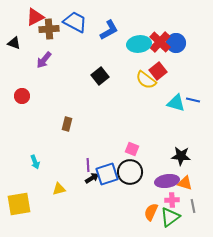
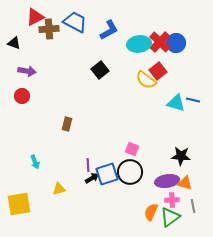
purple arrow: moved 17 px left, 11 px down; rotated 120 degrees counterclockwise
black square: moved 6 px up
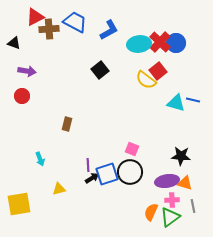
cyan arrow: moved 5 px right, 3 px up
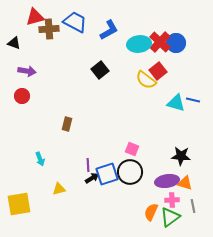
red triangle: rotated 12 degrees clockwise
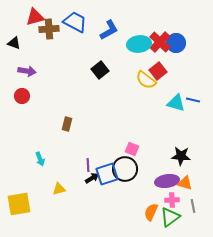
black circle: moved 5 px left, 3 px up
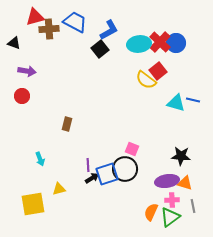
black square: moved 21 px up
yellow square: moved 14 px right
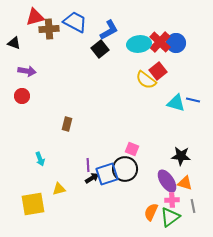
purple ellipse: rotated 65 degrees clockwise
